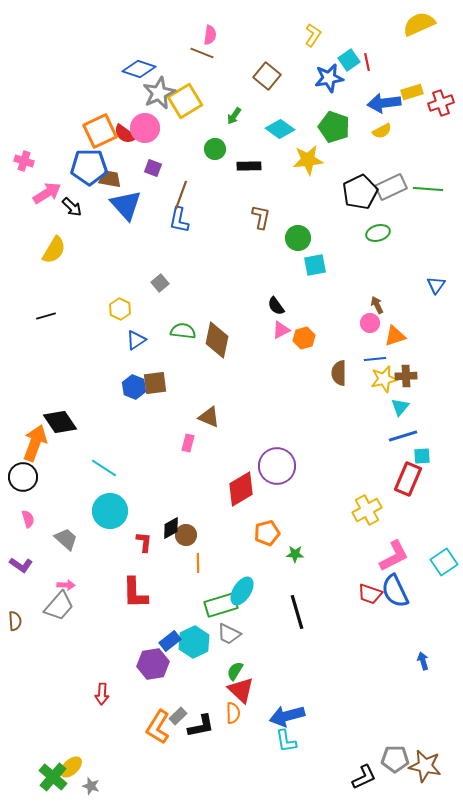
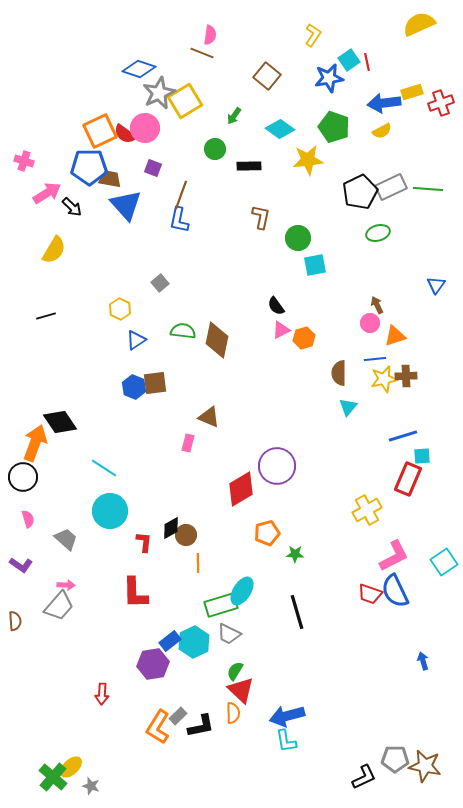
cyan triangle at (400, 407): moved 52 px left
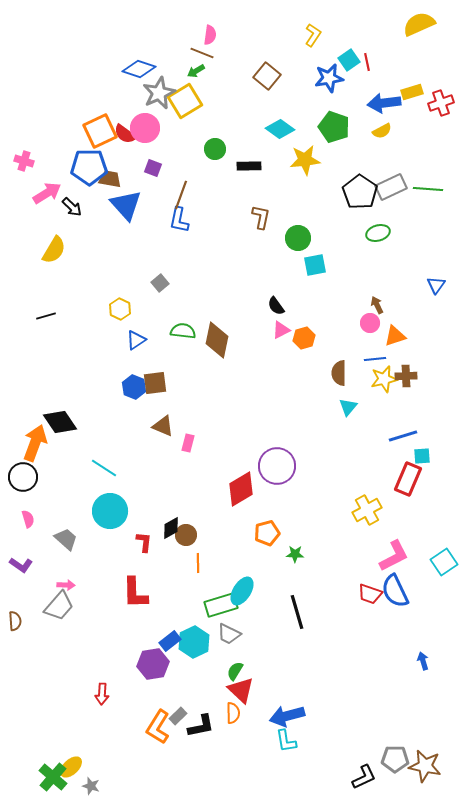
green arrow at (234, 116): moved 38 px left, 45 px up; rotated 24 degrees clockwise
yellow star at (308, 160): moved 3 px left
black pentagon at (360, 192): rotated 12 degrees counterclockwise
brown triangle at (209, 417): moved 46 px left, 9 px down
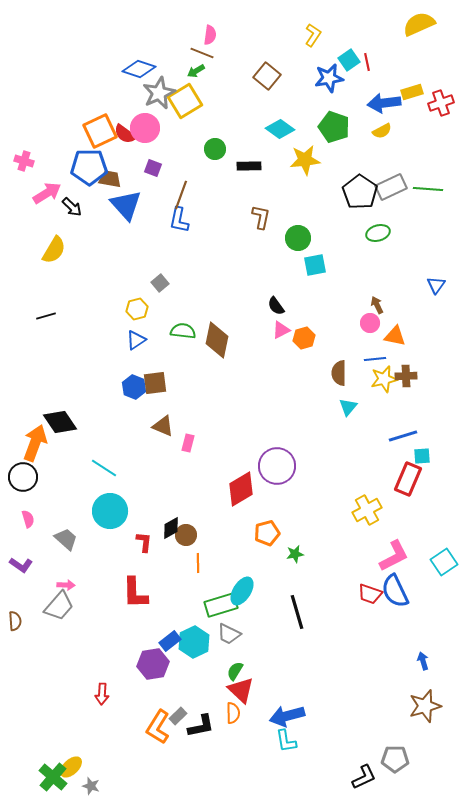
yellow hexagon at (120, 309): moved 17 px right; rotated 20 degrees clockwise
orange triangle at (395, 336): rotated 30 degrees clockwise
green star at (295, 554): rotated 12 degrees counterclockwise
brown star at (425, 766): moved 60 px up; rotated 28 degrees counterclockwise
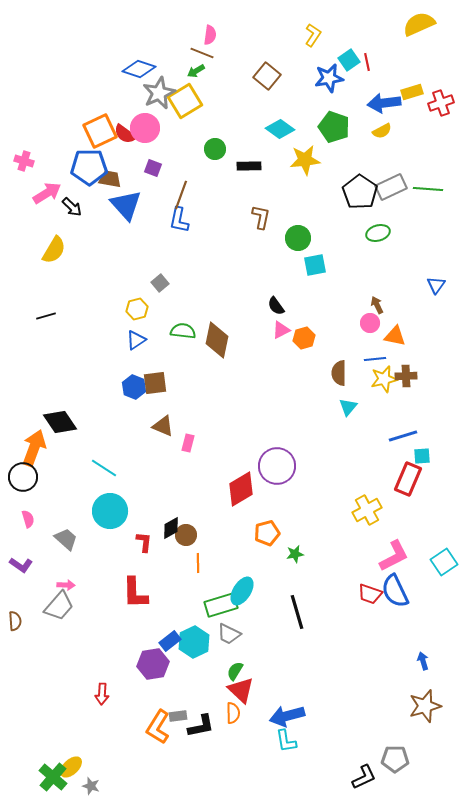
orange arrow at (35, 443): moved 1 px left, 5 px down
gray rectangle at (178, 716): rotated 36 degrees clockwise
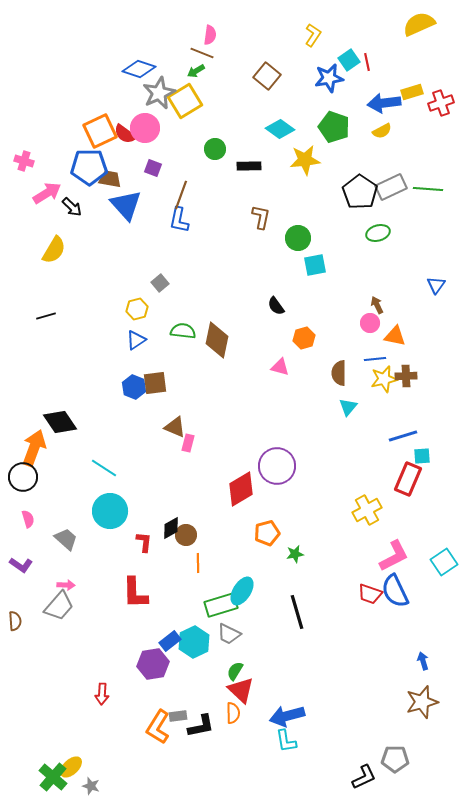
pink triangle at (281, 330): moved 1 px left, 37 px down; rotated 42 degrees clockwise
brown triangle at (163, 426): moved 12 px right, 1 px down
brown star at (425, 706): moved 3 px left, 4 px up
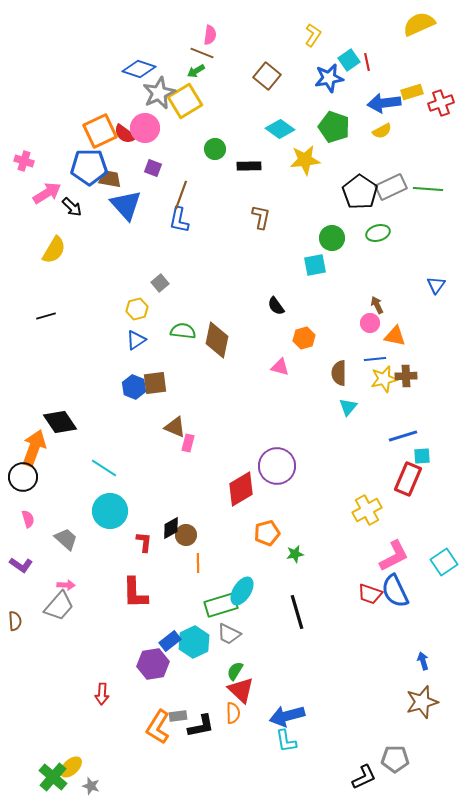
green circle at (298, 238): moved 34 px right
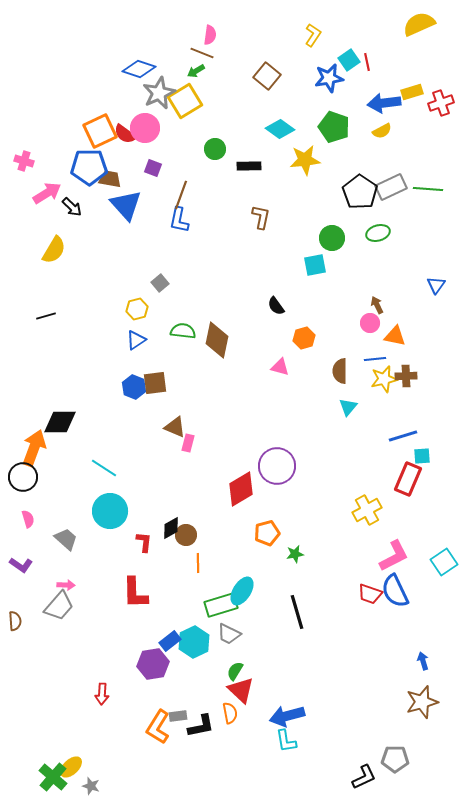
brown semicircle at (339, 373): moved 1 px right, 2 px up
black diamond at (60, 422): rotated 56 degrees counterclockwise
orange semicircle at (233, 713): moved 3 px left; rotated 10 degrees counterclockwise
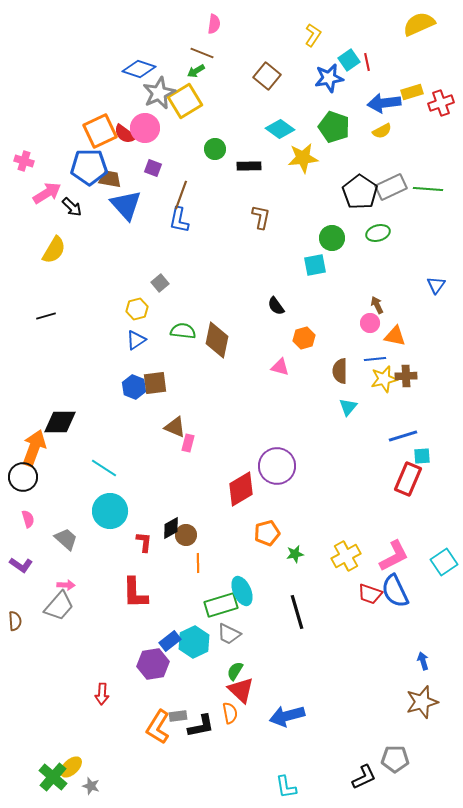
pink semicircle at (210, 35): moved 4 px right, 11 px up
yellow star at (305, 160): moved 2 px left, 2 px up
yellow cross at (367, 510): moved 21 px left, 46 px down
cyan ellipse at (242, 591): rotated 56 degrees counterclockwise
cyan L-shape at (286, 741): moved 46 px down
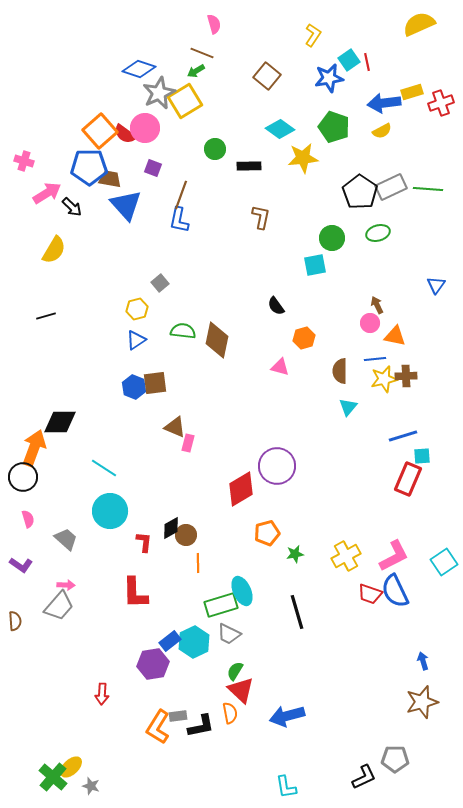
pink semicircle at (214, 24): rotated 24 degrees counterclockwise
orange square at (100, 131): rotated 16 degrees counterclockwise
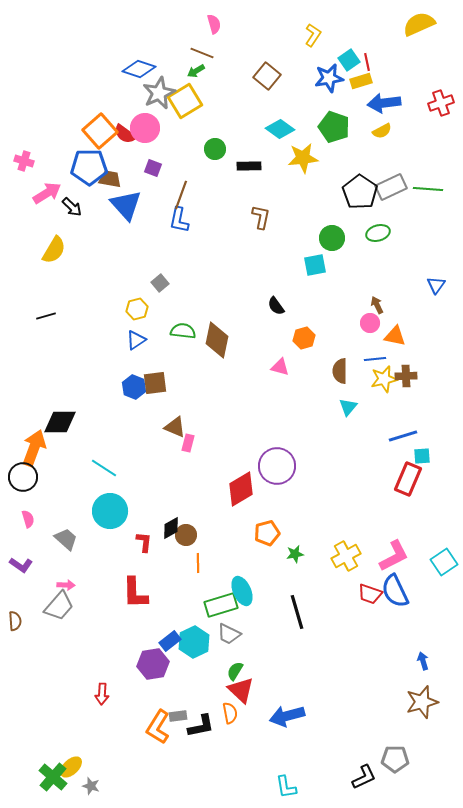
yellow rectangle at (412, 92): moved 51 px left, 11 px up
